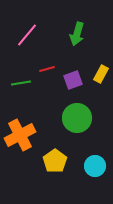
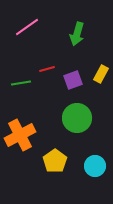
pink line: moved 8 px up; rotated 15 degrees clockwise
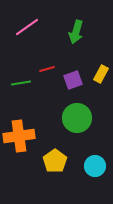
green arrow: moved 1 px left, 2 px up
orange cross: moved 1 px left, 1 px down; rotated 20 degrees clockwise
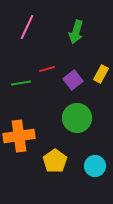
pink line: rotated 30 degrees counterclockwise
purple square: rotated 18 degrees counterclockwise
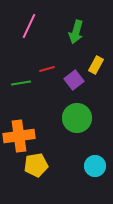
pink line: moved 2 px right, 1 px up
yellow rectangle: moved 5 px left, 9 px up
purple square: moved 1 px right
yellow pentagon: moved 19 px left, 4 px down; rotated 25 degrees clockwise
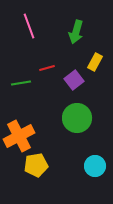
pink line: rotated 45 degrees counterclockwise
yellow rectangle: moved 1 px left, 3 px up
red line: moved 1 px up
orange cross: rotated 20 degrees counterclockwise
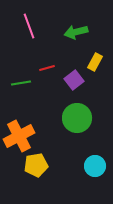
green arrow: rotated 60 degrees clockwise
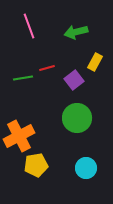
green line: moved 2 px right, 5 px up
cyan circle: moved 9 px left, 2 px down
